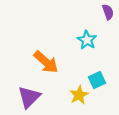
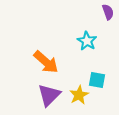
cyan star: moved 1 px down
cyan square: rotated 36 degrees clockwise
purple triangle: moved 20 px right, 2 px up
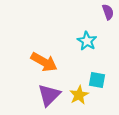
orange arrow: moved 2 px left; rotated 12 degrees counterclockwise
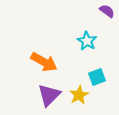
purple semicircle: moved 1 px left, 1 px up; rotated 35 degrees counterclockwise
cyan square: moved 3 px up; rotated 30 degrees counterclockwise
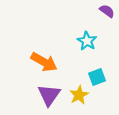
purple triangle: rotated 10 degrees counterclockwise
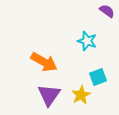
cyan star: rotated 12 degrees counterclockwise
cyan square: moved 1 px right
yellow star: moved 2 px right
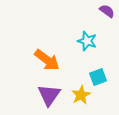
orange arrow: moved 3 px right, 2 px up; rotated 8 degrees clockwise
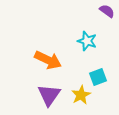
orange arrow: moved 1 px right; rotated 12 degrees counterclockwise
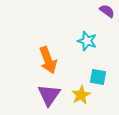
orange arrow: rotated 44 degrees clockwise
cyan square: rotated 30 degrees clockwise
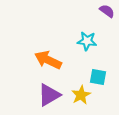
cyan star: rotated 12 degrees counterclockwise
orange arrow: rotated 136 degrees clockwise
purple triangle: rotated 25 degrees clockwise
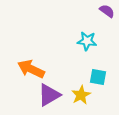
orange arrow: moved 17 px left, 9 px down
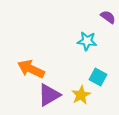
purple semicircle: moved 1 px right, 6 px down
cyan square: rotated 18 degrees clockwise
